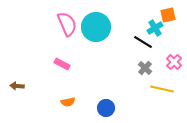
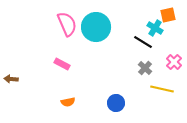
cyan cross: rotated 28 degrees counterclockwise
brown arrow: moved 6 px left, 7 px up
blue circle: moved 10 px right, 5 px up
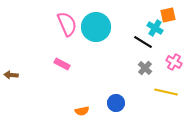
pink cross: rotated 14 degrees counterclockwise
brown arrow: moved 4 px up
yellow line: moved 4 px right, 3 px down
orange semicircle: moved 14 px right, 9 px down
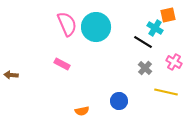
blue circle: moved 3 px right, 2 px up
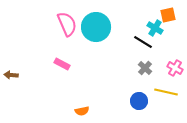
pink cross: moved 1 px right, 6 px down
blue circle: moved 20 px right
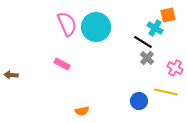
gray cross: moved 2 px right, 10 px up
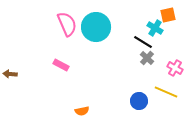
pink rectangle: moved 1 px left, 1 px down
brown arrow: moved 1 px left, 1 px up
yellow line: rotated 10 degrees clockwise
